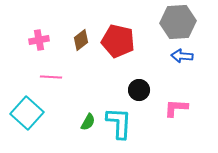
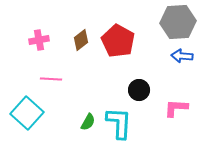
red pentagon: rotated 16 degrees clockwise
pink line: moved 2 px down
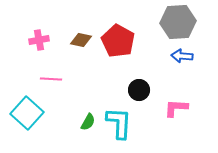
brown diamond: rotated 50 degrees clockwise
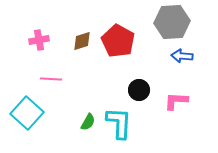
gray hexagon: moved 6 px left
brown diamond: moved 1 px right, 1 px down; rotated 30 degrees counterclockwise
pink L-shape: moved 7 px up
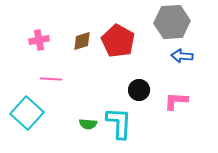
green semicircle: moved 2 px down; rotated 66 degrees clockwise
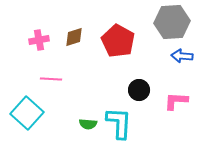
brown diamond: moved 8 px left, 4 px up
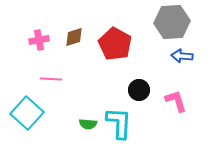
red pentagon: moved 3 px left, 3 px down
pink L-shape: rotated 70 degrees clockwise
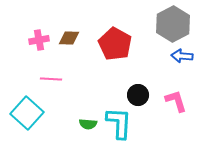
gray hexagon: moved 1 px right, 2 px down; rotated 24 degrees counterclockwise
brown diamond: moved 5 px left, 1 px down; rotated 20 degrees clockwise
black circle: moved 1 px left, 5 px down
